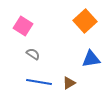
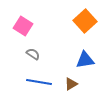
blue triangle: moved 6 px left, 1 px down
brown triangle: moved 2 px right, 1 px down
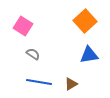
blue triangle: moved 4 px right, 5 px up
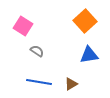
gray semicircle: moved 4 px right, 3 px up
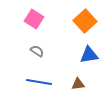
pink square: moved 11 px right, 7 px up
brown triangle: moved 7 px right; rotated 24 degrees clockwise
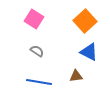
blue triangle: moved 3 px up; rotated 36 degrees clockwise
brown triangle: moved 2 px left, 8 px up
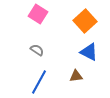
pink square: moved 4 px right, 5 px up
gray semicircle: moved 1 px up
blue line: rotated 70 degrees counterclockwise
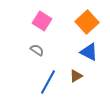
pink square: moved 4 px right, 7 px down
orange square: moved 2 px right, 1 px down
brown triangle: rotated 24 degrees counterclockwise
blue line: moved 9 px right
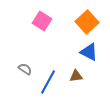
gray semicircle: moved 12 px left, 19 px down
brown triangle: rotated 24 degrees clockwise
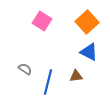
blue line: rotated 15 degrees counterclockwise
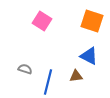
orange square: moved 5 px right, 1 px up; rotated 30 degrees counterclockwise
blue triangle: moved 4 px down
gray semicircle: rotated 16 degrees counterclockwise
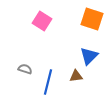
orange square: moved 2 px up
blue triangle: rotated 48 degrees clockwise
